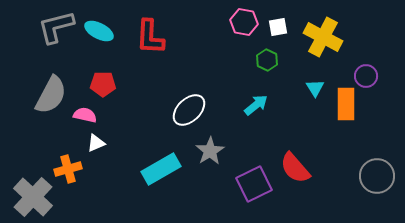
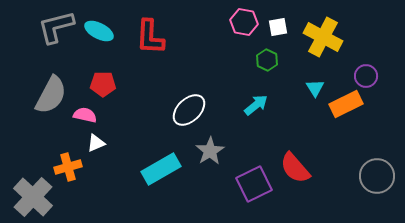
orange rectangle: rotated 64 degrees clockwise
orange cross: moved 2 px up
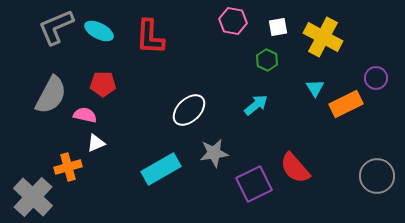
pink hexagon: moved 11 px left, 1 px up
gray L-shape: rotated 9 degrees counterclockwise
purple circle: moved 10 px right, 2 px down
gray star: moved 4 px right, 2 px down; rotated 24 degrees clockwise
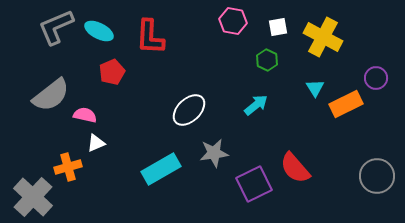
red pentagon: moved 9 px right, 12 px up; rotated 25 degrees counterclockwise
gray semicircle: rotated 24 degrees clockwise
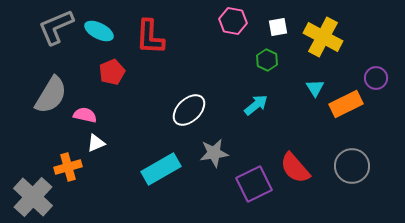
gray semicircle: rotated 21 degrees counterclockwise
gray circle: moved 25 px left, 10 px up
